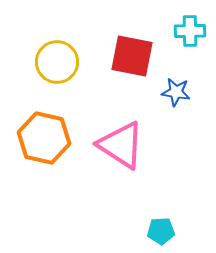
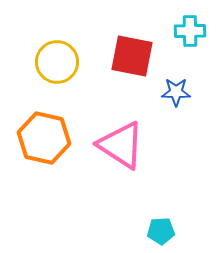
blue star: rotated 8 degrees counterclockwise
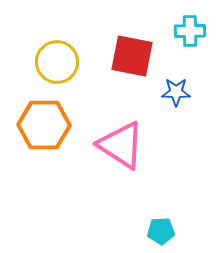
orange hexagon: moved 13 px up; rotated 12 degrees counterclockwise
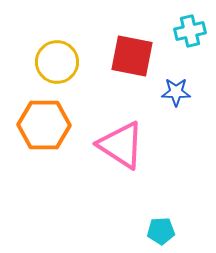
cyan cross: rotated 12 degrees counterclockwise
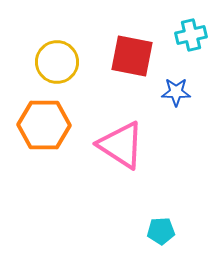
cyan cross: moved 1 px right, 4 px down
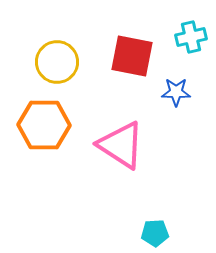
cyan cross: moved 2 px down
cyan pentagon: moved 6 px left, 2 px down
